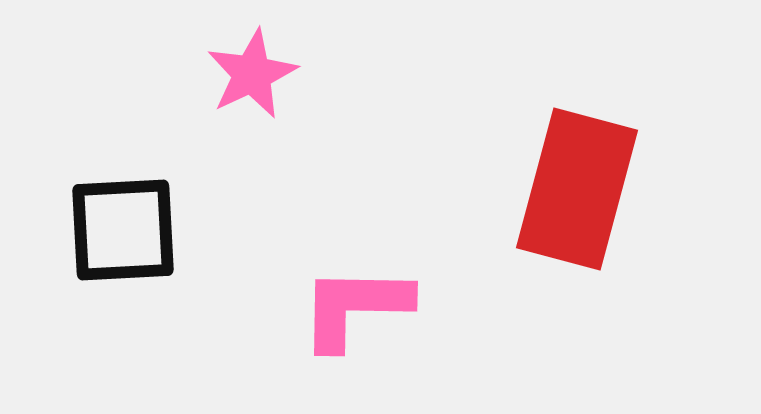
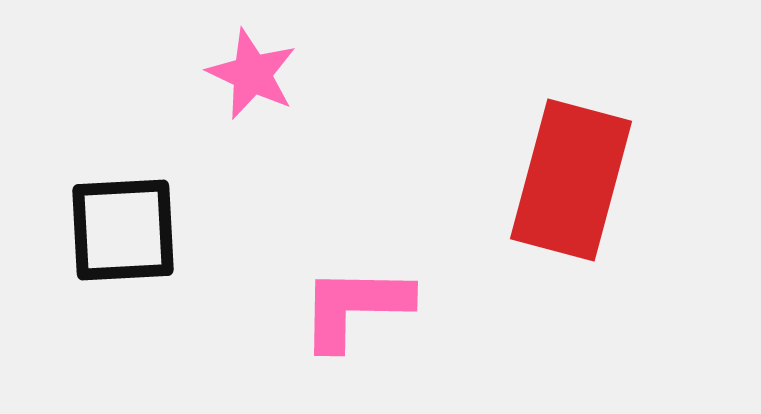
pink star: rotated 22 degrees counterclockwise
red rectangle: moved 6 px left, 9 px up
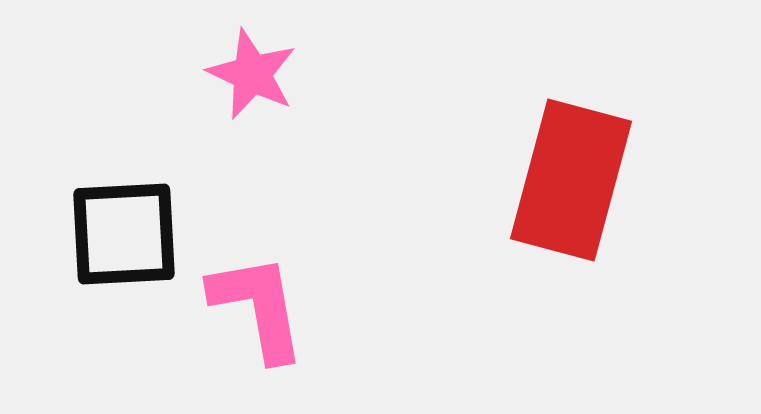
black square: moved 1 px right, 4 px down
pink L-shape: moved 97 px left; rotated 79 degrees clockwise
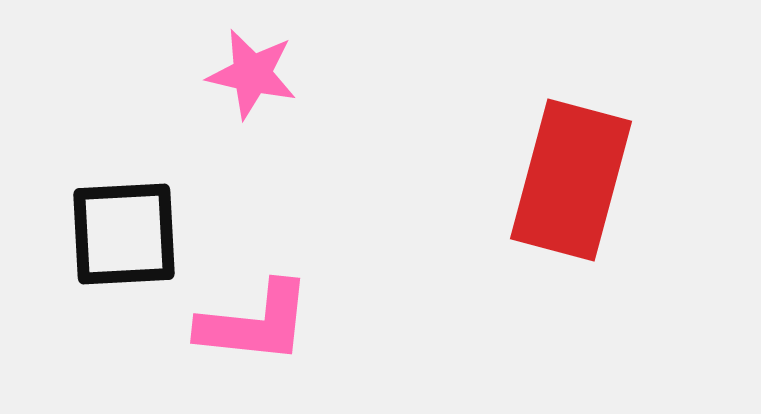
pink star: rotated 12 degrees counterclockwise
pink L-shape: moved 3 px left, 16 px down; rotated 106 degrees clockwise
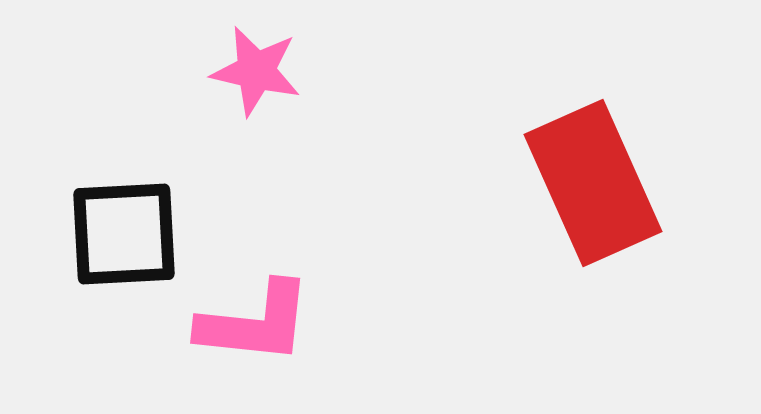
pink star: moved 4 px right, 3 px up
red rectangle: moved 22 px right, 3 px down; rotated 39 degrees counterclockwise
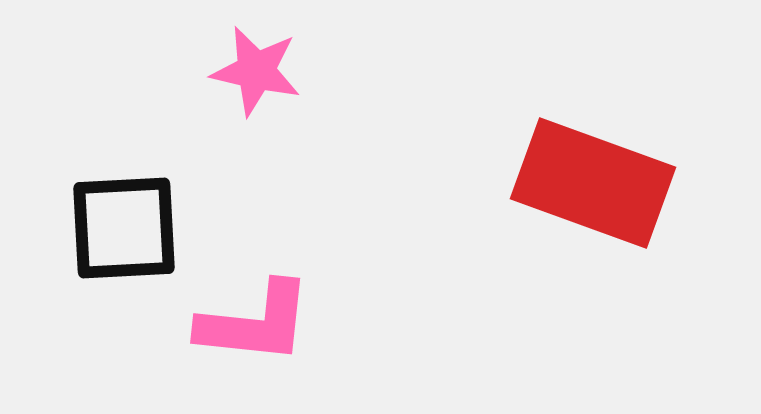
red rectangle: rotated 46 degrees counterclockwise
black square: moved 6 px up
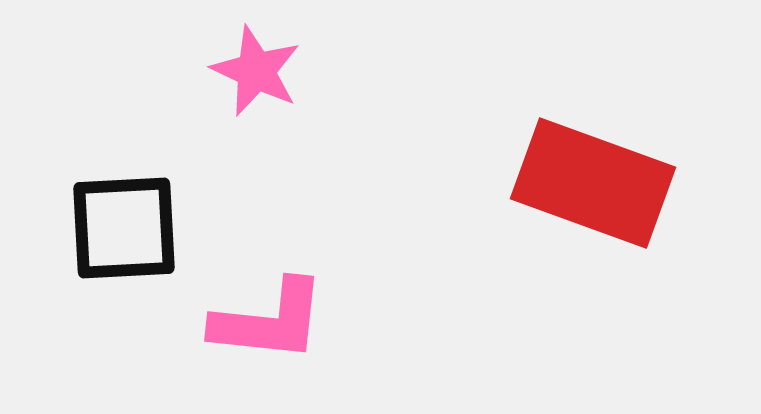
pink star: rotated 12 degrees clockwise
pink L-shape: moved 14 px right, 2 px up
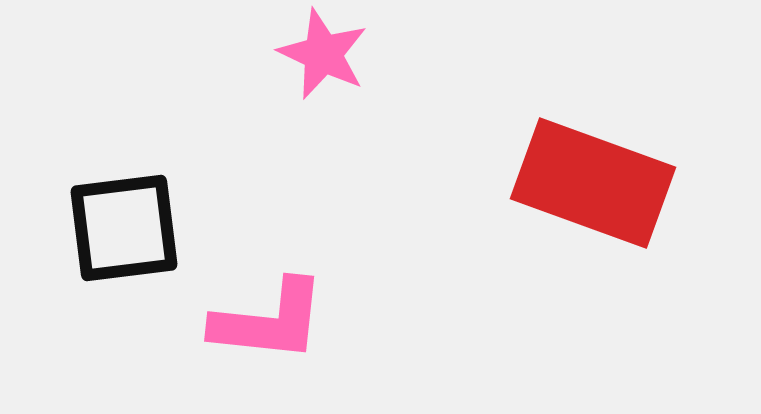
pink star: moved 67 px right, 17 px up
black square: rotated 4 degrees counterclockwise
